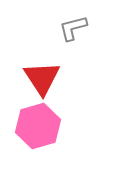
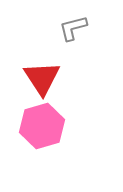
pink hexagon: moved 4 px right
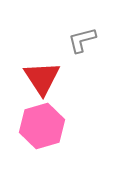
gray L-shape: moved 9 px right, 12 px down
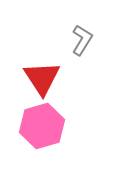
gray L-shape: rotated 136 degrees clockwise
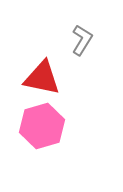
red triangle: rotated 45 degrees counterclockwise
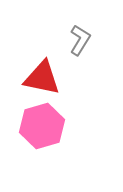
gray L-shape: moved 2 px left
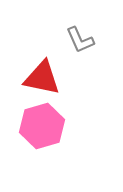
gray L-shape: rotated 124 degrees clockwise
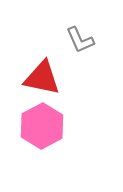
pink hexagon: rotated 12 degrees counterclockwise
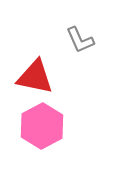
red triangle: moved 7 px left, 1 px up
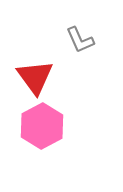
red triangle: rotated 42 degrees clockwise
